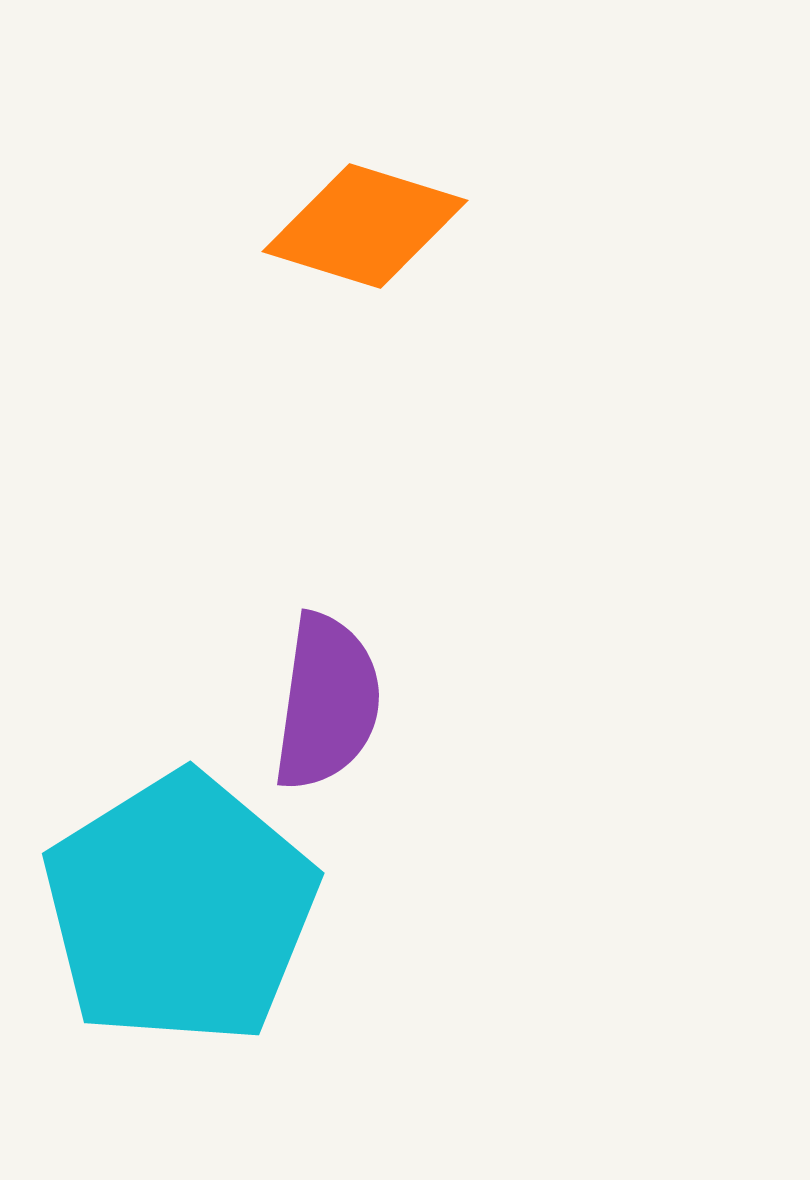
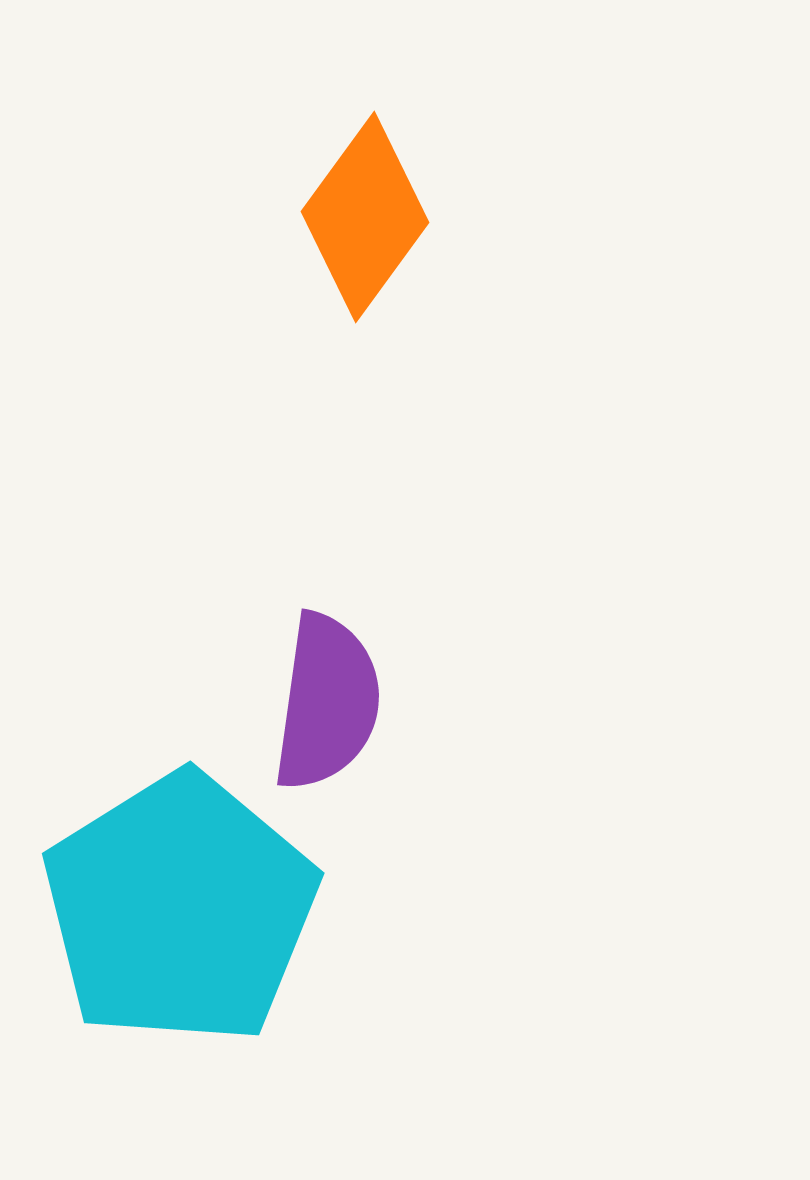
orange diamond: moved 9 px up; rotated 71 degrees counterclockwise
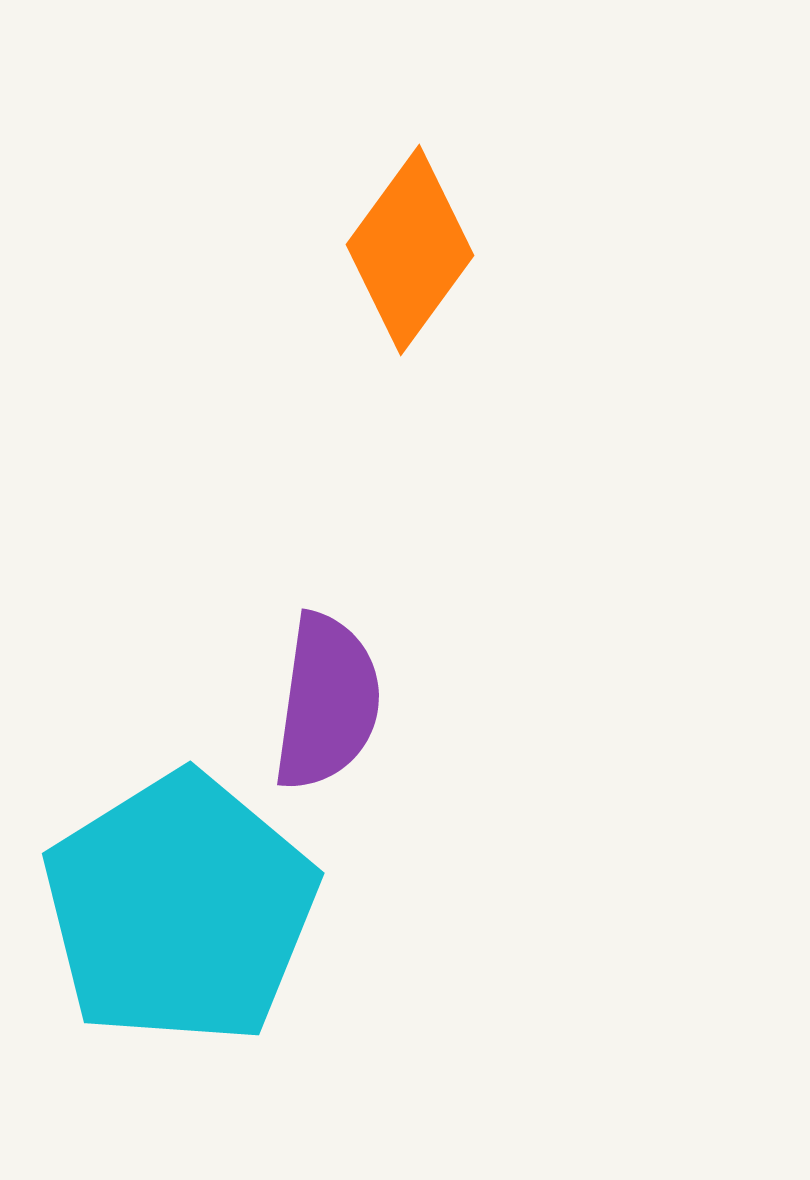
orange diamond: moved 45 px right, 33 px down
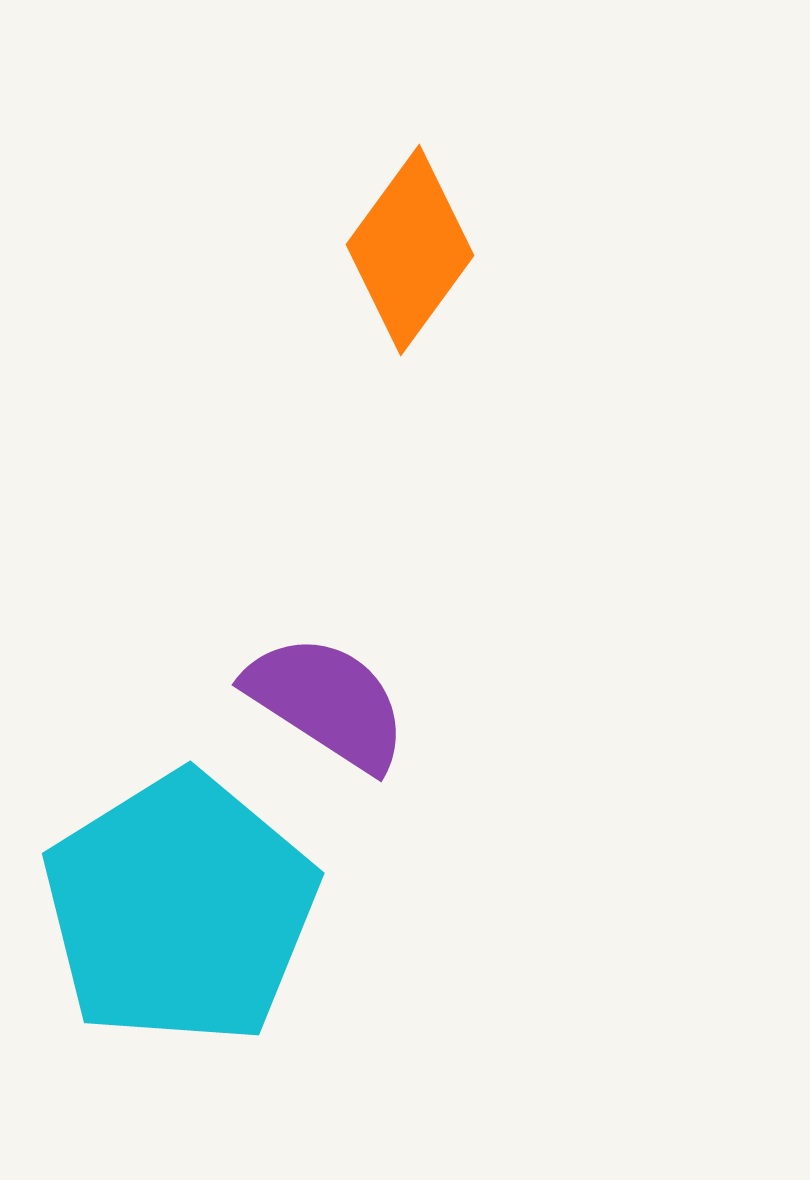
purple semicircle: rotated 65 degrees counterclockwise
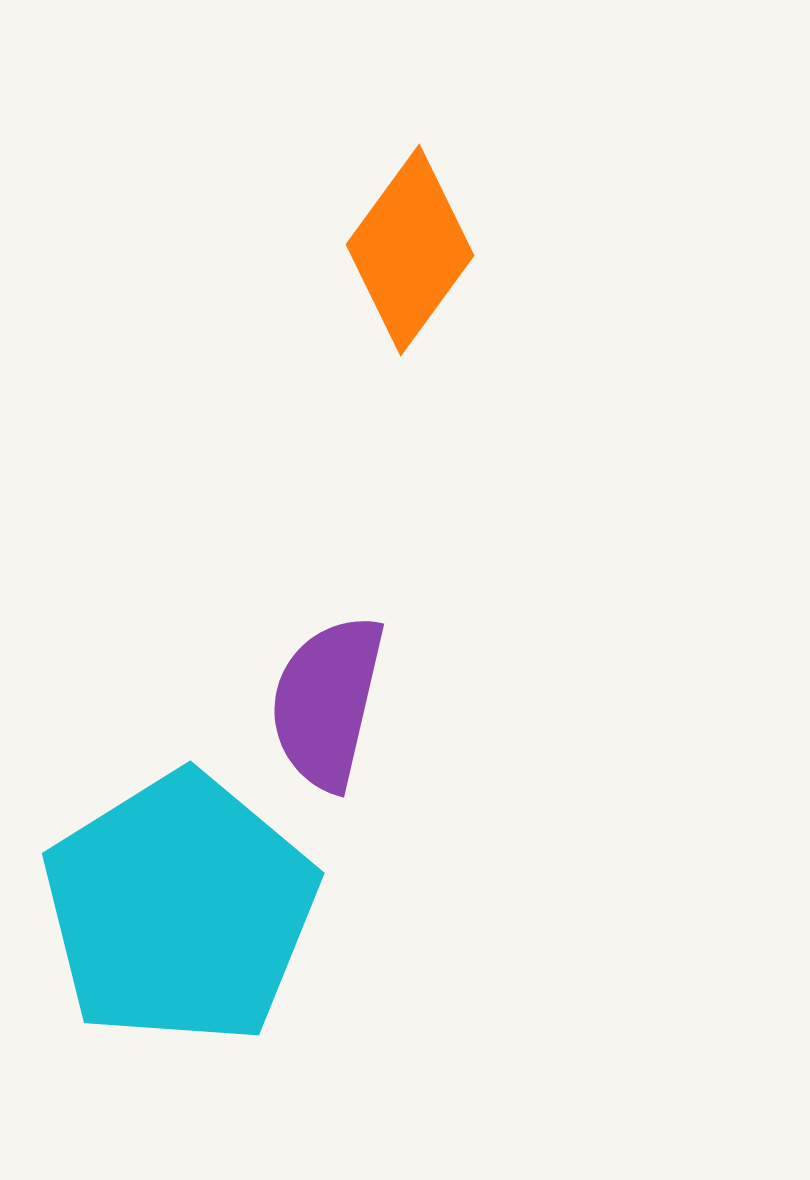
purple semicircle: rotated 110 degrees counterclockwise
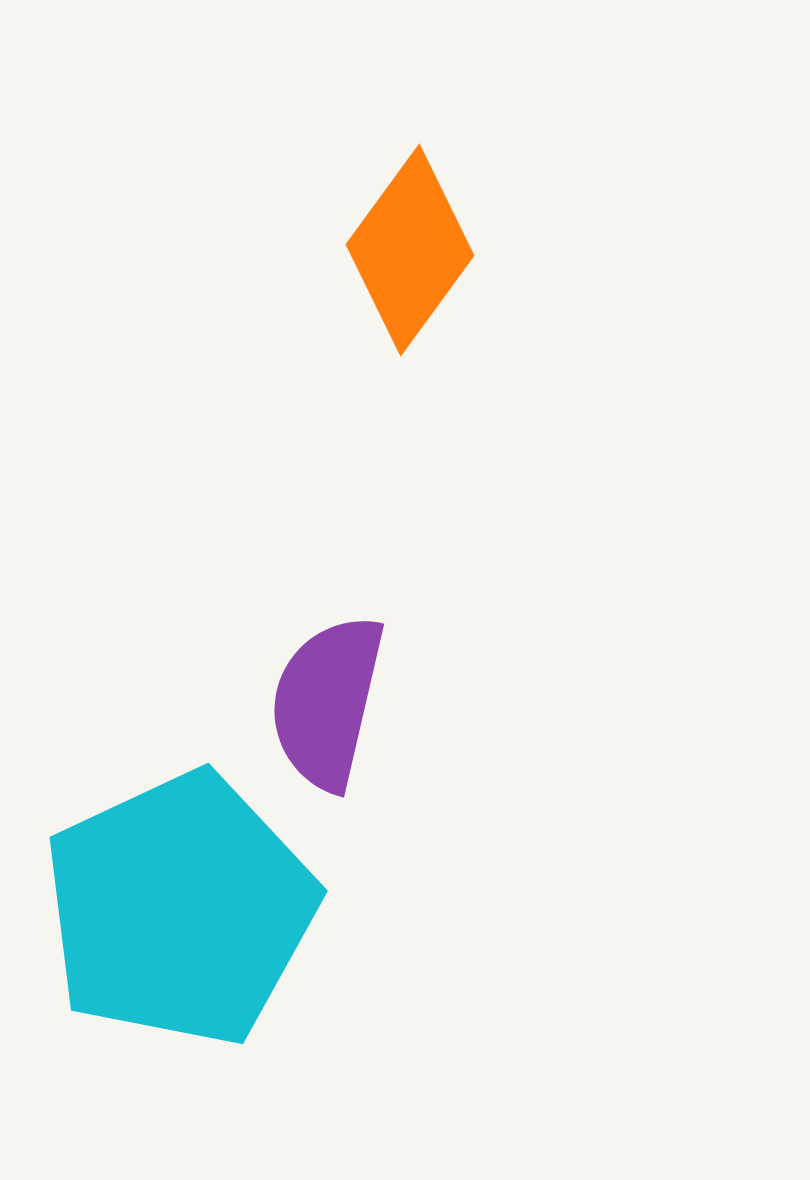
cyan pentagon: rotated 7 degrees clockwise
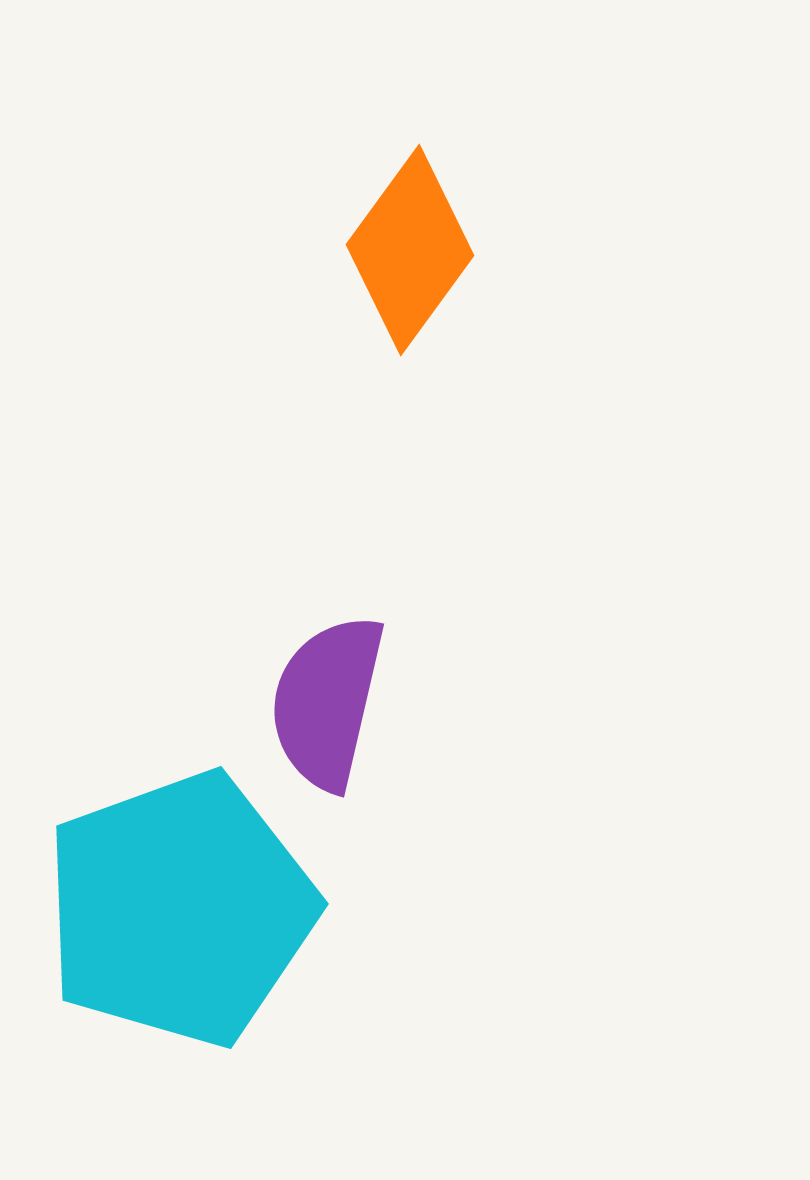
cyan pentagon: rotated 5 degrees clockwise
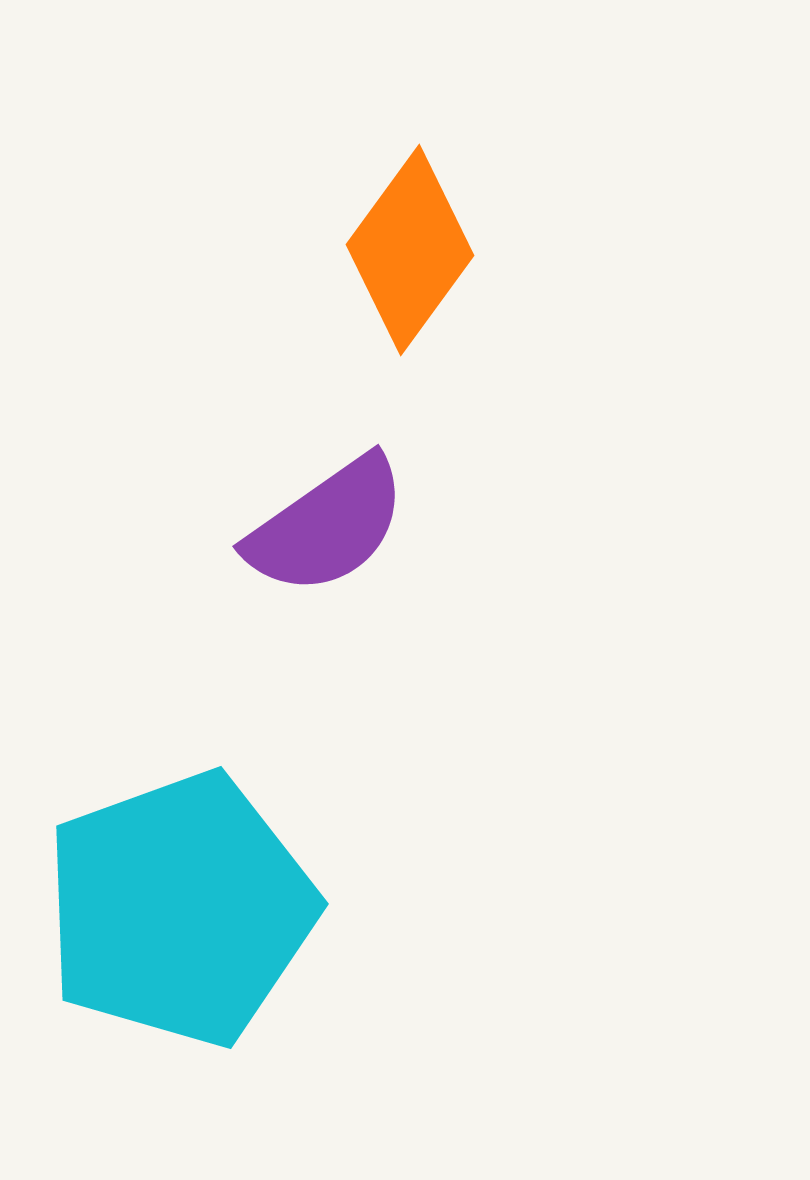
purple semicircle: moved 176 px up; rotated 138 degrees counterclockwise
